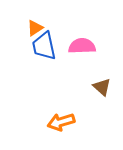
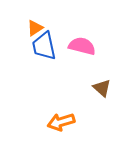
pink semicircle: rotated 16 degrees clockwise
brown triangle: moved 1 px down
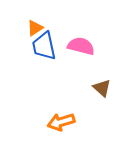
pink semicircle: moved 1 px left
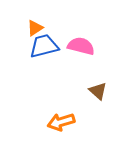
blue trapezoid: rotated 88 degrees clockwise
brown triangle: moved 4 px left, 3 px down
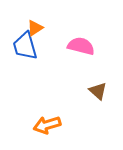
blue trapezoid: moved 19 px left; rotated 92 degrees counterclockwise
orange arrow: moved 14 px left, 3 px down
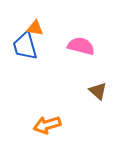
orange triangle: rotated 42 degrees clockwise
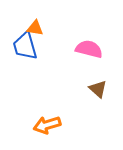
pink semicircle: moved 8 px right, 3 px down
brown triangle: moved 2 px up
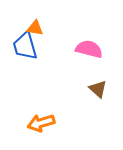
orange arrow: moved 6 px left, 2 px up
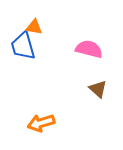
orange triangle: moved 1 px left, 1 px up
blue trapezoid: moved 2 px left
